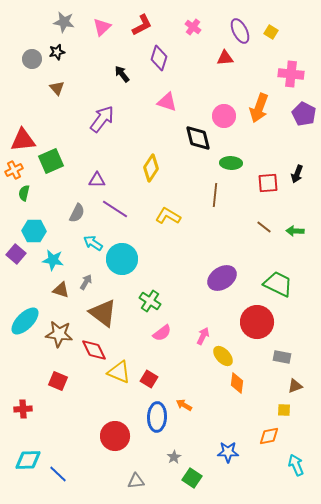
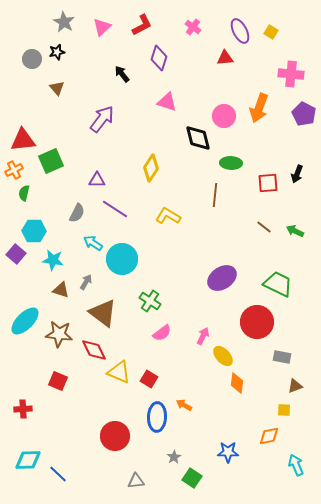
gray star at (64, 22): rotated 20 degrees clockwise
green arrow at (295, 231): rotated 24 degrees clockwise
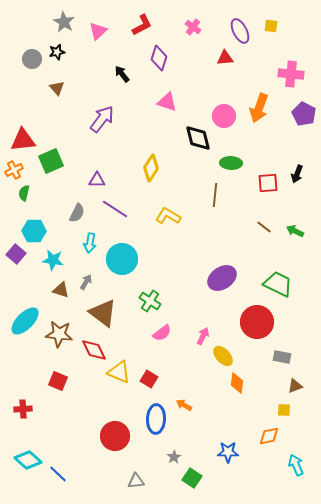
pink triangle at (102, 27): moved 4 px left, 4 px down
yellow square at (271, 32): moved 6 px up; rotated 24 degrees counterclockwise
cyan arrow at (93, 243): moved 3 px left; rotated 114 degrees counterclockwise
blue ellipse at (157, 417): moved 1 px left, 2 px down
cyan diamond at (28, 460): rotated 44 degrees clockwise
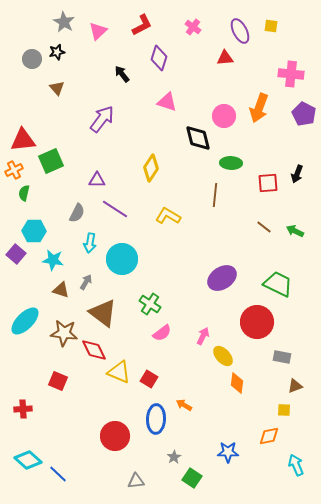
green cross at (150, 301): moved 3 px down
brown star at (59, 334): moved 5 px right, 1 px up
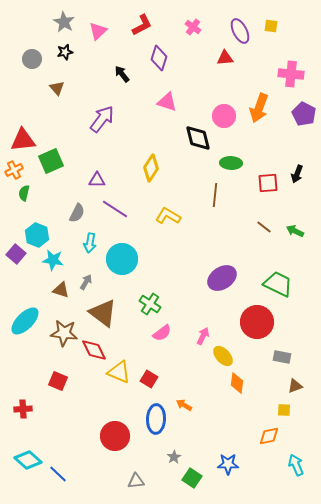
black star at (57, 52): moved 8 px right
cyan hexagon at (34, 231): moved 3 px right, 4 px down; rotated 20 degrees clockwise
blue star at (228, 452): moved 12 px down
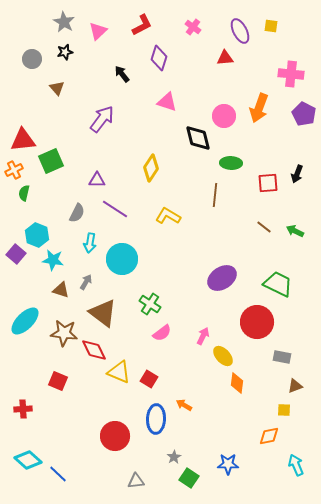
green square at (192, 478): moved 3 px left
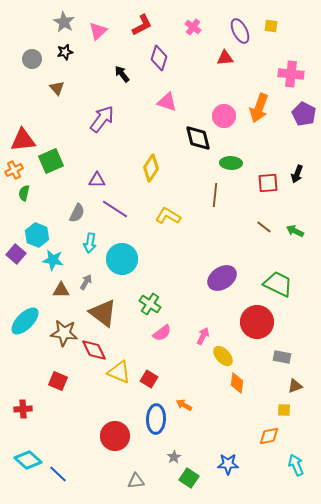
brown triangle at (61, 290): rotated 18 degrees counterclockwise
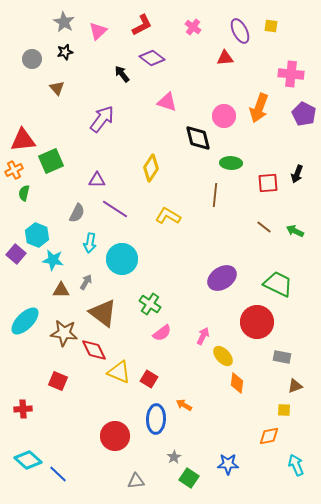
purple diamond at (159, 58): moved 7 px left; rotated 70 degrees counterclockwise
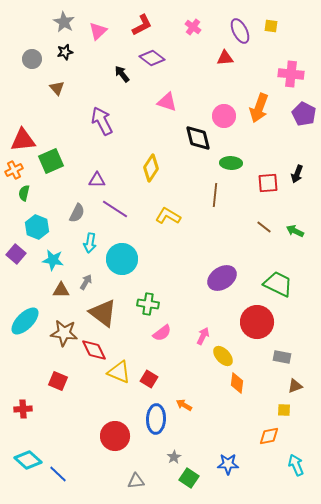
purple arrow at (102, 119): moved 2 px down; rotated 64 degrees counterclockwise
cyan hexagon at (37, 235): moved 8 px up
green cross at (150, 304): moved 2 px left; rotated 25 degrees counterclockwise
